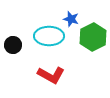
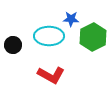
blue star: rotated 14 degrees counterclockwise
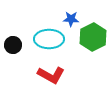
cyan ellipse: moved 3 px down
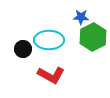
blue star: moved 10 px right, 2 px up
cyan ellipse: moved 1 px down
black circle: moved 10 px right, 4 px down
